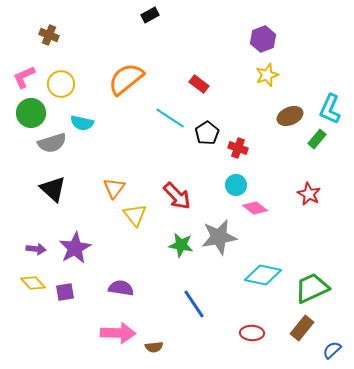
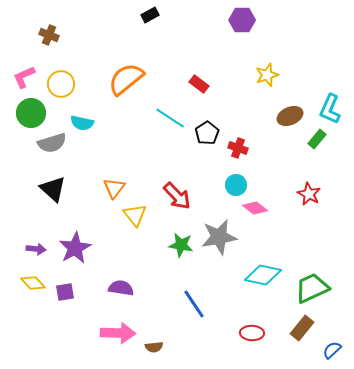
purple hexagon: moved 21 px left, 19 px up; rotated 20 degrees clockwise
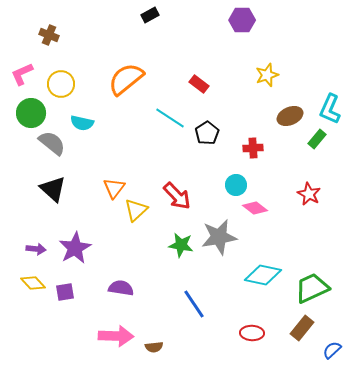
pink L-shape: moved 2 px left, 3 px up
gray semicircle: rotated 124 degrees counterclockwise
red cross: moved 15 px right; rotated 24 degrees counterclockwise
yellow triangle: moved 1 px right, 5 px up; rotated 25 degrees clockwise
pink arrow: moved 2 px left, 3 px down
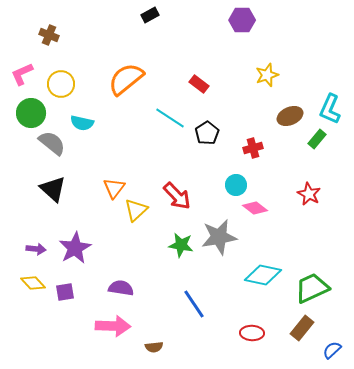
red cross: rotated 12 degrees counterclockwise
pink arrow: moved 3 px left, 10 px up
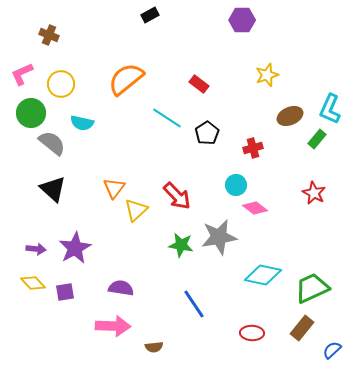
cyan line: moved 3 px left
red star: moved 5 px right, 1 px up
